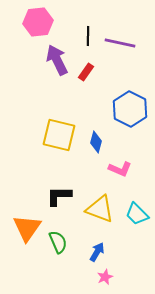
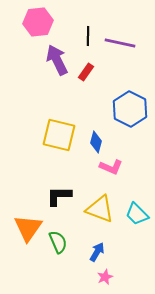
pink L-shape: moved 9 px left, 2 px up
orange triangle: moved 1 px right
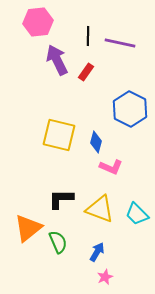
black L-shape: moved 2 px right, 3 px down
orange triangle: rotated 16 degrees clockwise
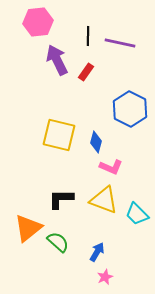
yellow triangle: moved 4 px right, 9 px up
green semicircle: rotated 25 degrees counterclockwise
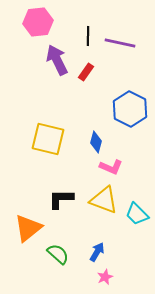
yellow square: moved 11 px left, 4 px down
green semicircle: moved 12 px down
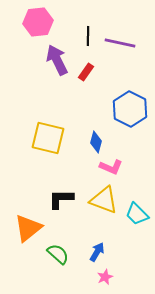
yellow square: moved 1 px up
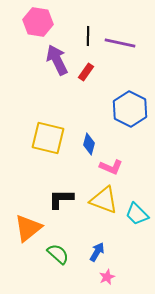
pink hexagon: rotated 16 degrees clockwise
blue diamond: moved 7 px left, 2 px down
pink star: moved 2 px right
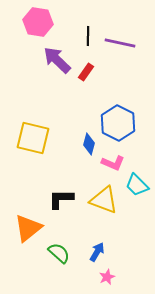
purple arrow: rotated 20 degrees counterclockwise
blue hexagon: moved 12 px left, 14 px down
yellow square: moved 15 px left
pink L-shape: moved 2 px right, 4 px up
cyan trapezoid: moved 29 px up
green semicircle: moved 1 px right, 1 px up
